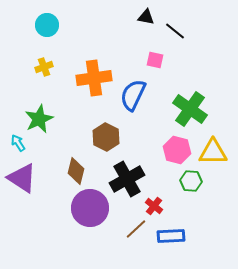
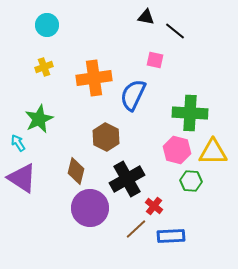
green cross: moved 4 px down; rotated 32 degrees counterclockwise
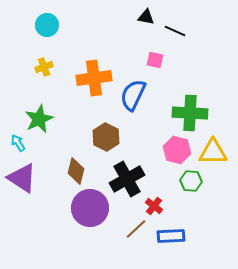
black line: rotated 15 degrees counterclockwise
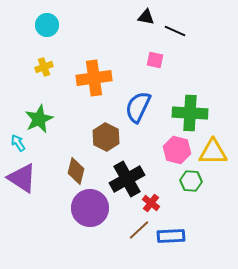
blue semicircle: moved 5 px right, 12 px down
red cross: moved 3 px left, 3 px up
brown line: moved 3 px right, 1 px down
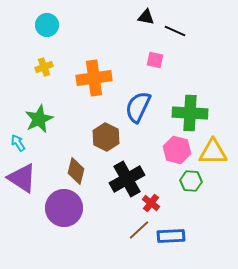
purple circle: moved 26 px left
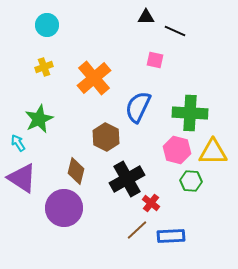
black triangle: rotated 12 degrees counterclockwise
orange cross: rotated 32 degrees counterclockwise
brown line: moved 2 px left
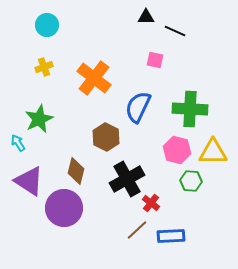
orange cross: rotated 12 degrees counterclockwise
green cross: moved 4 px up
purple triangle: moved 7 px right, 3 px down
